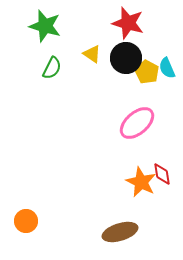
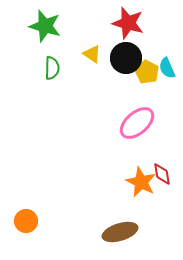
green semicircle: rotated 25 degrees counterclockwise
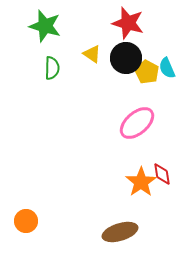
orange star: rotated 12 degrees clockwise
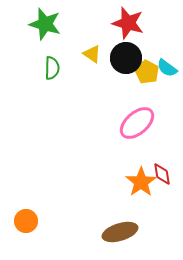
green star: moved 2 px up
cyan semicircle: rotated 30 degrees counterclockwise
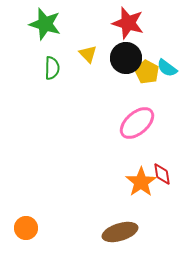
yellow triangle: moved 4 px left; rotated 12 degrees clockwise
orange circle: moved 7 px down
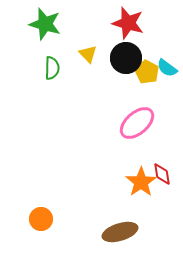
orange circle: moved 15 px right, 9 px up
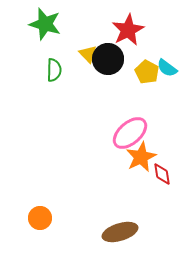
red star: moved 7 px down; rotated 28 degrees clockwise
black circle: moved 18 px left, 1 px down
green semicircle: moved 2 px right, 2 px down
pink ellipse: moved 7 px left, 10 px down
orange star: moved 25 px up; rotated 8 degrees clockwise
orange circle: moved 1 px left, 1 px up
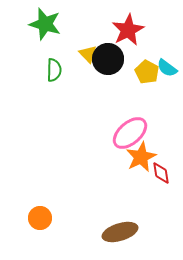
red diamond: moved 1 px left, 1 px up
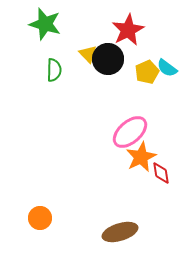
yellow pentagon: rotated 20 degrees clockwise
pink ellipse: moved 1 px up
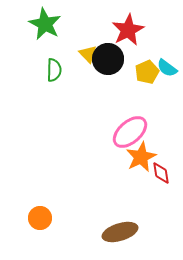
green star: rotated 12 degrees clockwise
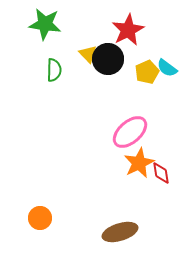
green star: rotated 20 degrees counterclockwise
orange star: moved 2 px left, 6 px down
